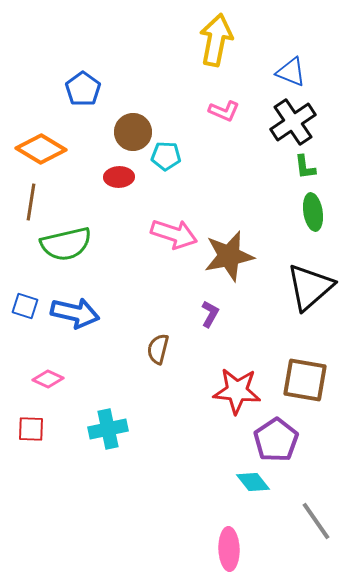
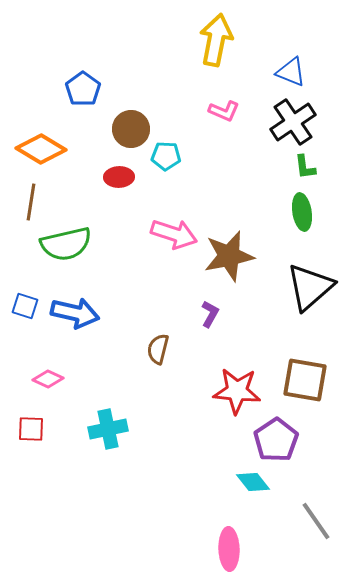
brown circle: moved 2 px left, 3 px up
green ellipse: moved 11 px left
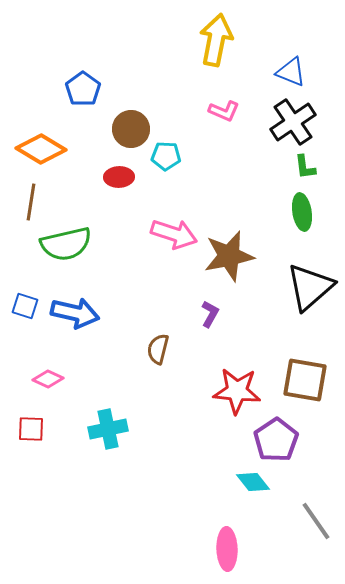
pink ellipse: moved 2 px left
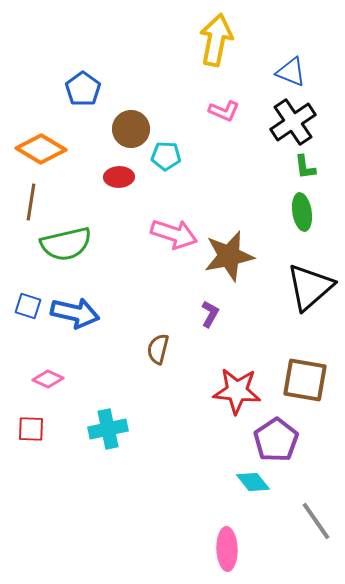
blue square: moved 3 px right
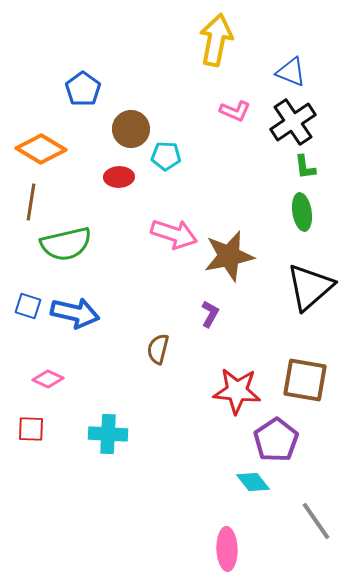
pink L-shape: moved 11 px right
cyan cross: moved 5 px down; rotated 15 degrees clockwise
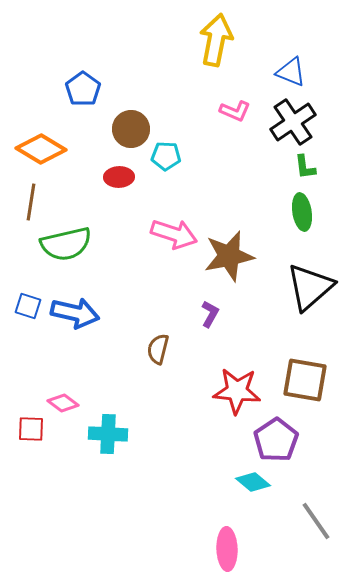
pink diamond: moved 15 px right, 24 px down; rotated 12 degrees clockwise
cyan diamond: rotated 12 degrees counterclockwise
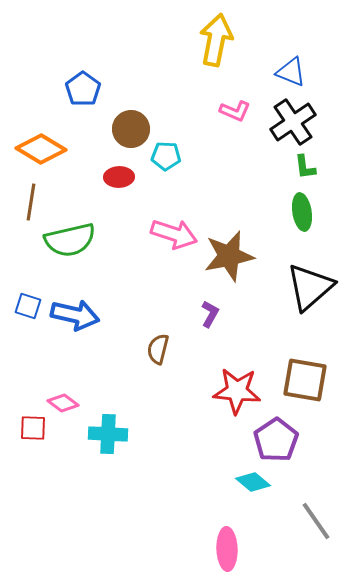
green semicircle: moved 4 px right, 4 px up
blue arrow: moved 2 px down
red square: moved 2 px right, 1 px up
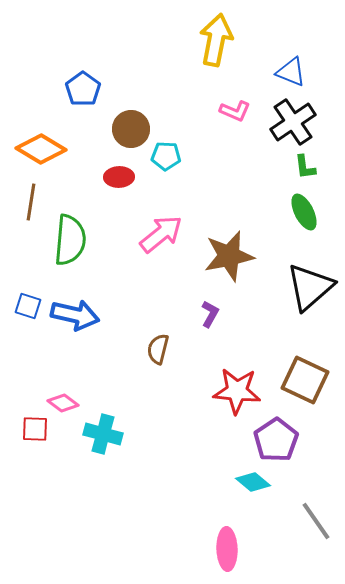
green ellipse: moved 2 px right; rotated 18 degrees counterclockwise
pink arrow: moved 13 px left; rotated 57 degrees counterclockwise
green semicircle: rotated 72 degrees counterclockwise
brown square: rotated 15 degrees clockwise
red square: moved 2 px right, 1 px down
cyan cross: moved 5 px left; rotated 12 degrees clockwise
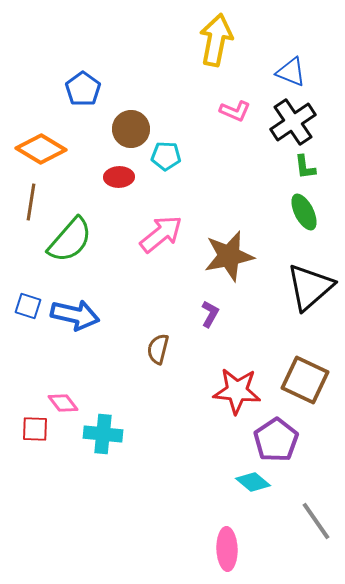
green semicircle: rotated 36 degrees clockwise
pink diamond: rotated 16 degrees clockwise
cyan cross: rotated 9 degrees counterclockwise
